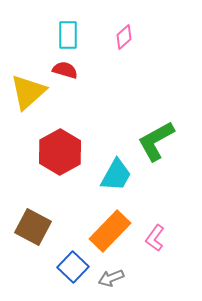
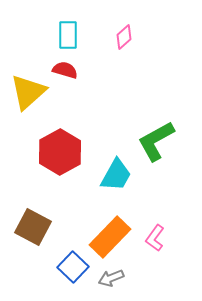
orange rectangle: moved 6 px down
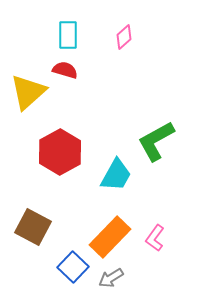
gray arrow: rotated 10 degrees counterclockwise
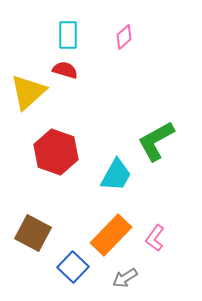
red hexagon: moved 4 px left; rotated 12 degrees counterclockwise
brown square: moved 6 px down
orange rectangle: moved 1 px right, 2 px up
gray arrow: moved 14 px right
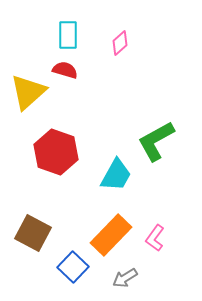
pink diamond: moved 4 px left, 6 px down
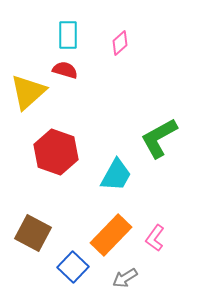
green L-shape: moved 3 px right, 3 px up
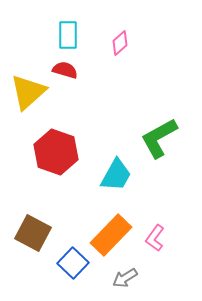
blue square: moved 4 px up
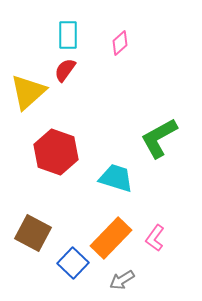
red semicircle: rotated 70 degrees counterclockwise
cyan trapezoid: moved 3 px down; rotated 102 degrees counterclockwise
orange rectangle: moved 3 px down
gray arrow: moved 3 px left, 2 px down
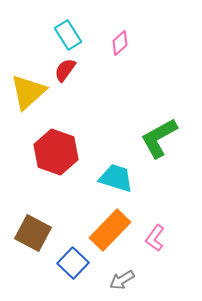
cyan rectangle: rotated 32 degrees counterclockwise
orange rectangle: moved 1 px left, 8 px up
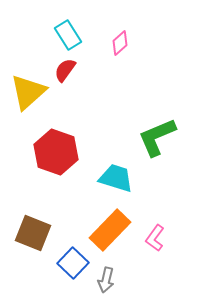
green L-shape: moved 2 px left, 1 px up; rotated 6 degrees clockwise
brown square: rotated 6 degrees counterclockwise
gray arrow: moved 16 px left; rotated 45 degrees counterclockwise
